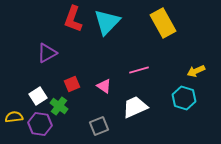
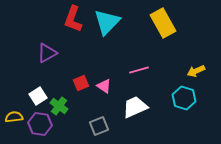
red square: moved 9 px right, 1 px up
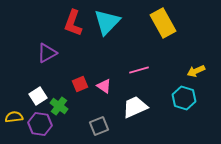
red L-shape: moved 4 px down
red square: moved 1 px left, 1 px down
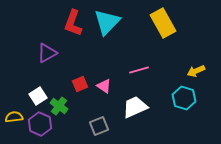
purple hexagon: rotated 15 degrees clockwise
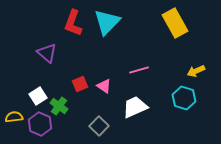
yellow rectangle: moved 12 px right
purple triangle: rotated 50 degrees counterclockwise
gray square: rotated 24 degrees counterclockwise
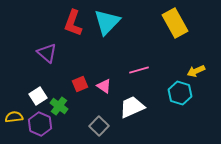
cyan hexagon: moved 4 px left, 5 px up
white trapezoid: moved 3 px left
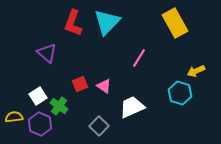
pink line: moved 12 px up; rotated 42 degrees counterclockwise
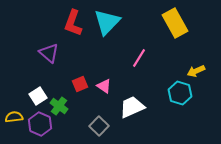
purple triangle: moved 2 px right
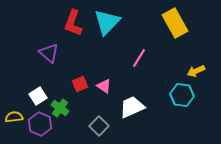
cyan hexagon: moved 2 px right, 2 px down; rotated 10 degrees counterclockwise
green cross: moved 1 px right, 2 px down
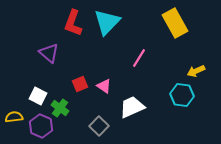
white square: rotated 30 degrees counterclockwise
purple hexagon: moved 1 px right, 2 px down
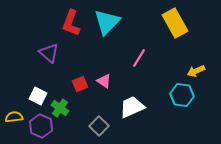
red L-shape: moved 2 px left
pink triangle: moved 5 px up
